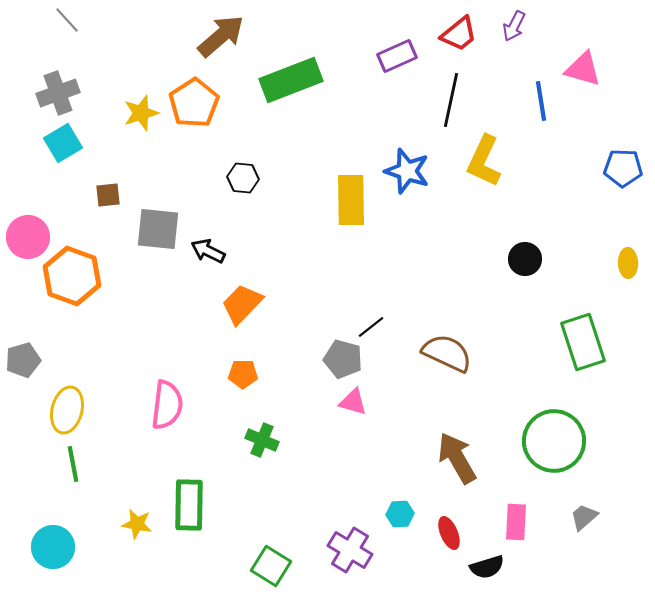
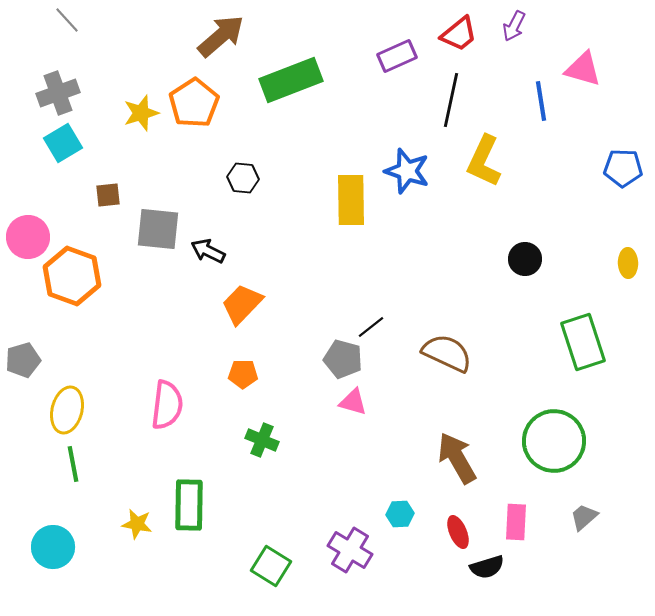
red ellipse at (449, 533): moved 9 px right, 1 px up
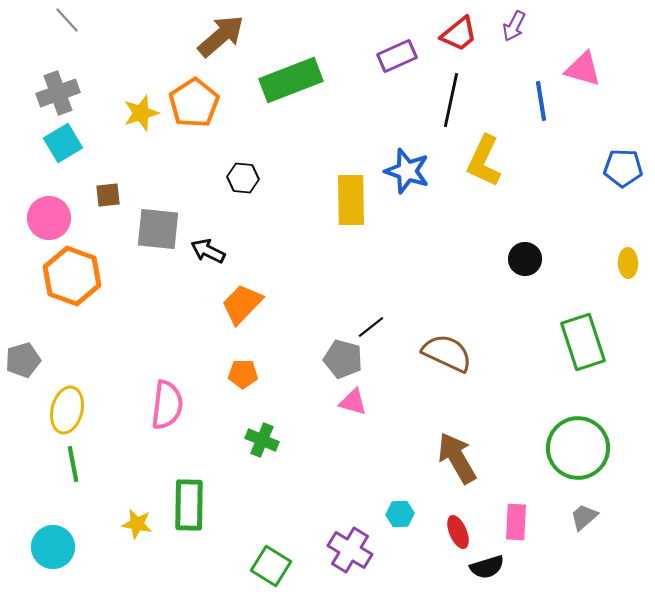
pink circle at (28, 237): moved 21 px right, 19 px up
green circle at (554, 441): moved 24 px right, 7 px down
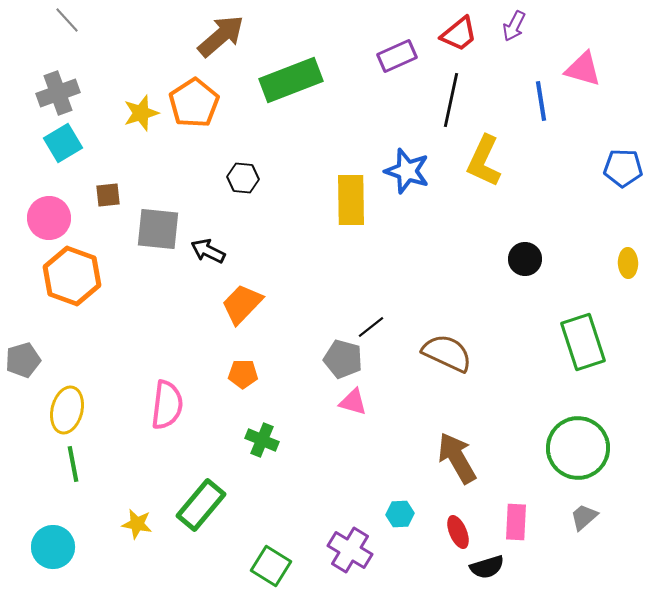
green rectangle at (189, 505): moved 12 px right; rotated 39 degrees clockwise
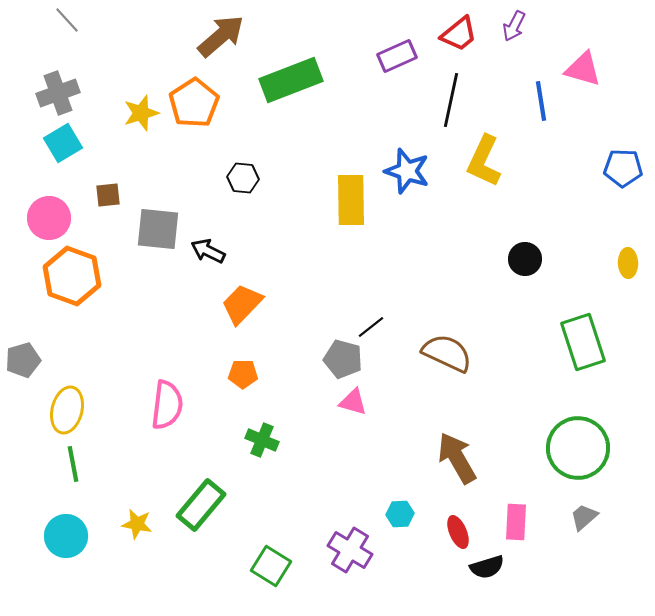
cyan circle at (53, 547): moved 13 px right, 11 px up
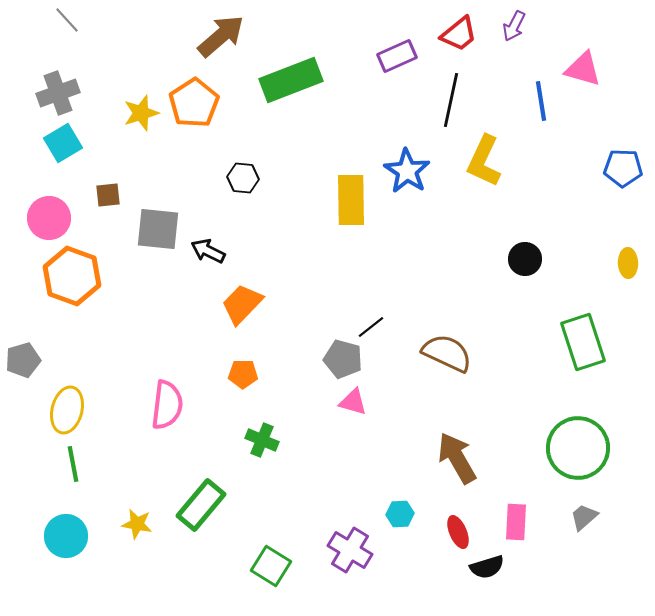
blue star at (407, 171): rotated 15 degrees clockwise
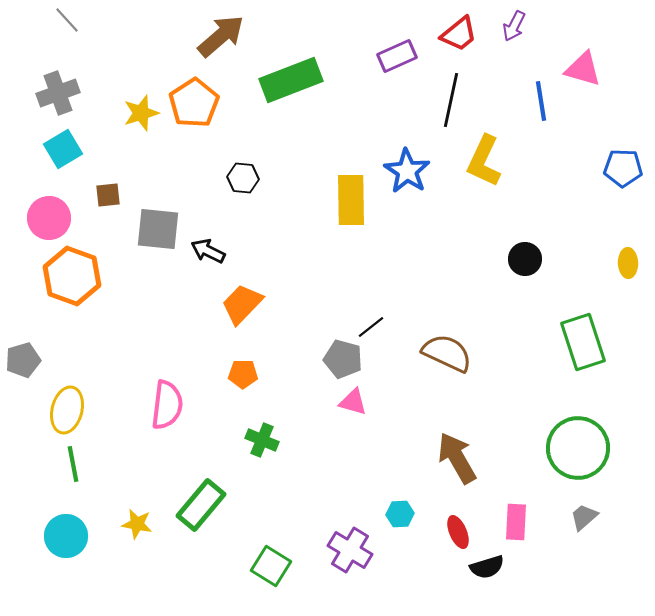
cyan square at (63, 143): moved 6 px down
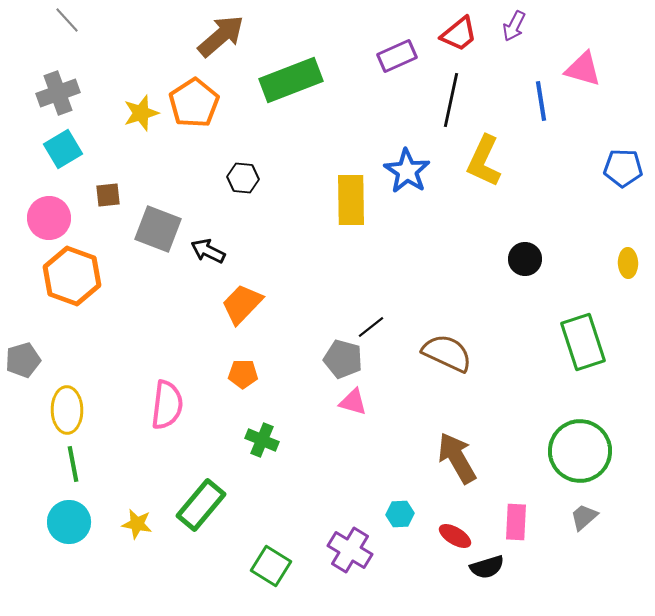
gray square at (158, 229): rotated 15 degrees clockwise
yellow ellipse at (67, 410): rotated 15 degrees counterclockwise
green circle at (578, 448): moved 2 px right, 3 px down
red ellipse at (458, 532): moved 3 px left, 4 px down; rotated 36 degrees counterclockwise
cyan circle at (66, 536): moved 3 px right, 14 px up
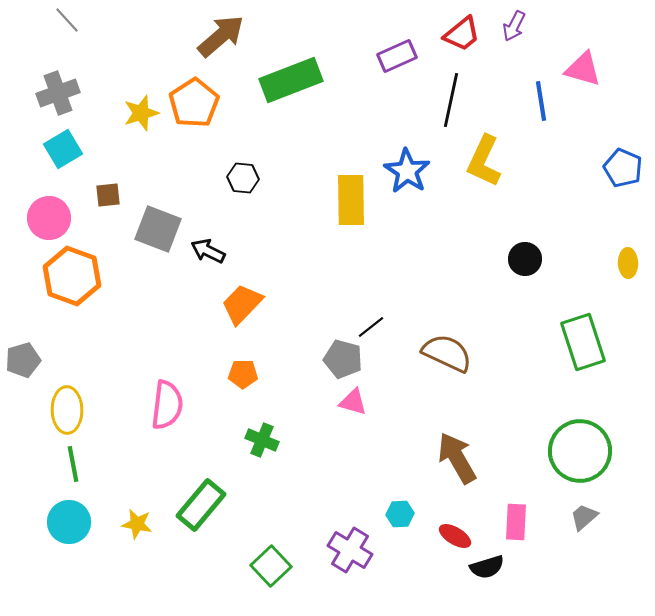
red trapezoid at (459, 34): moved 3 px right
blue pentagon at (623, 168): rotated 21 degrees clockwise
green square at (271, 566): rotated 15 degrees clockwise
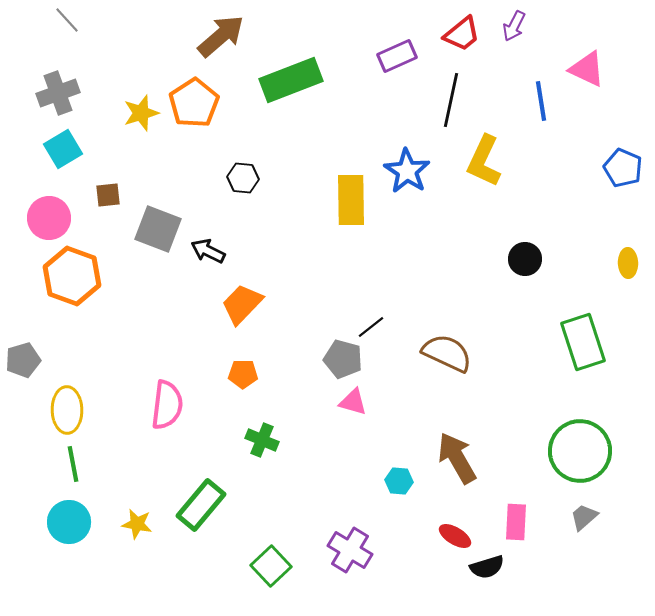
pink triangle at (583, 69): moved 4 px right; rotated 9 degrees clockwise
cyan hexagon at (400, 514): moved 1 px left, 33 px up; rotated 8 degrees clockwise
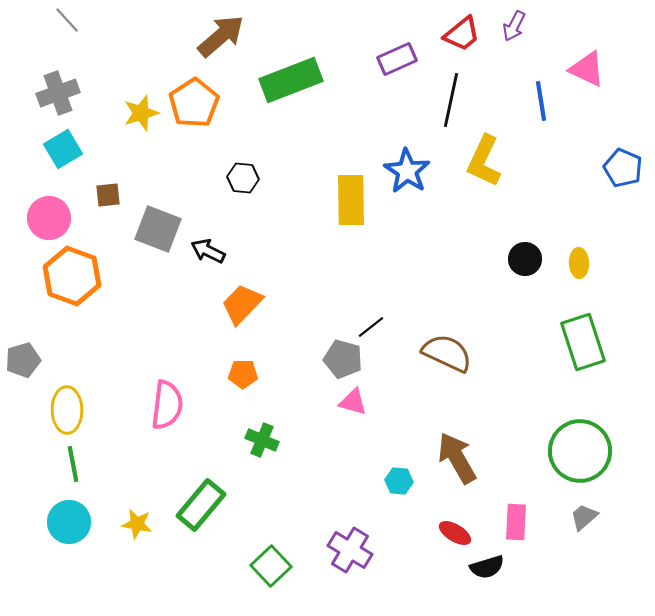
purple rectangle at (397, 56): moved 3 px down
yellow ellipse at (628, 263): moved 49 px left
red ellipse at (455, 536): moved 3 px up
